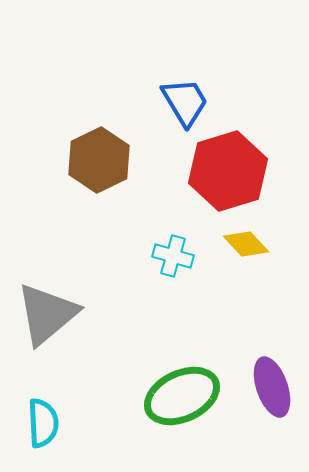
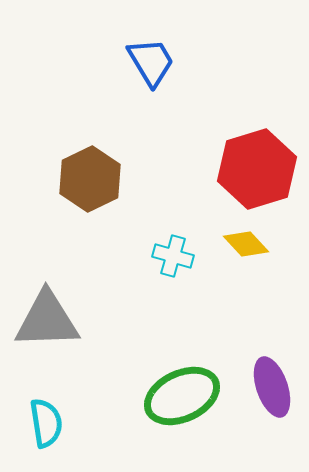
blue trapezoid: moved 34 px left, 40 px up
brown hexagon: moved 9 px left, 19 px down
red hexagon: moved 29 px right, 2 px up
gray triangle: moved 6 px down; rotated 38 degrees clockwise
cyan semicircle: moved 3 px right; rotated 6 degrees counterclockwise
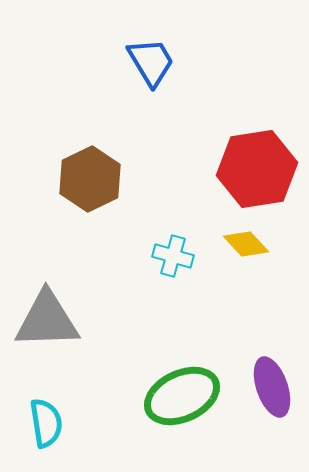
red hexagon: rotated 8 degrees clockwise
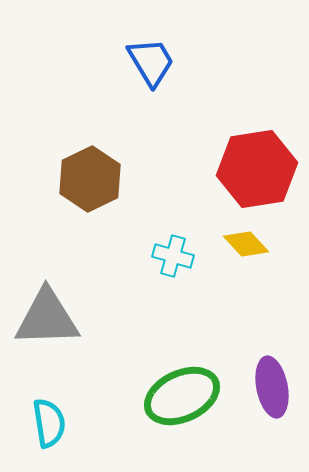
gray triangle: moved 2 px up
purple ellipse: rotated 8 degrees clockwise
cyan semicircle: moved 3 px right
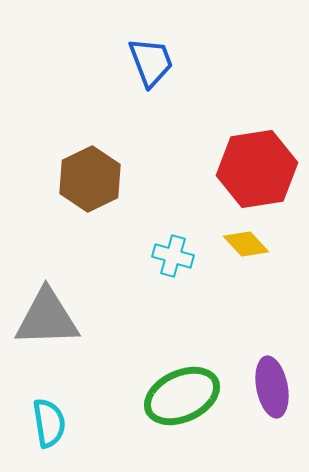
blue trapezoid: rotated 10 degrees clockwise
